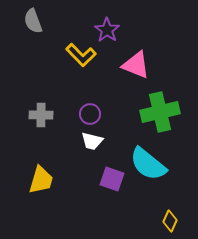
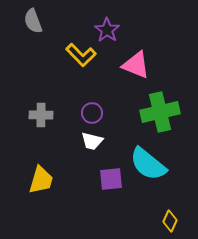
purple circle: moved 2 px right, 1 px up
purple square: moved 1 px left; rotated 25 degrees counterclockwise
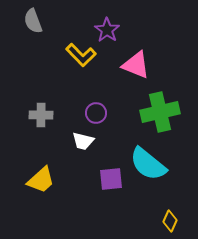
purple circle: moved 4 px right
white trapezoid: moved 9 px left
yellow trapezoid: rotated 32 degrees clockwise
